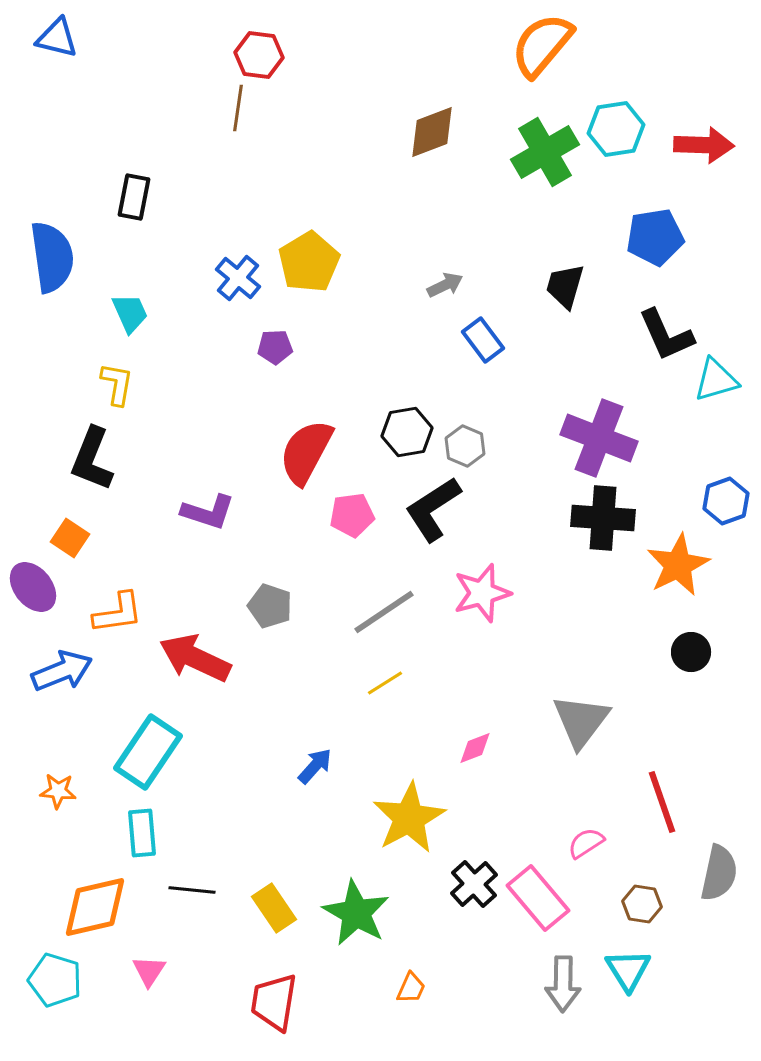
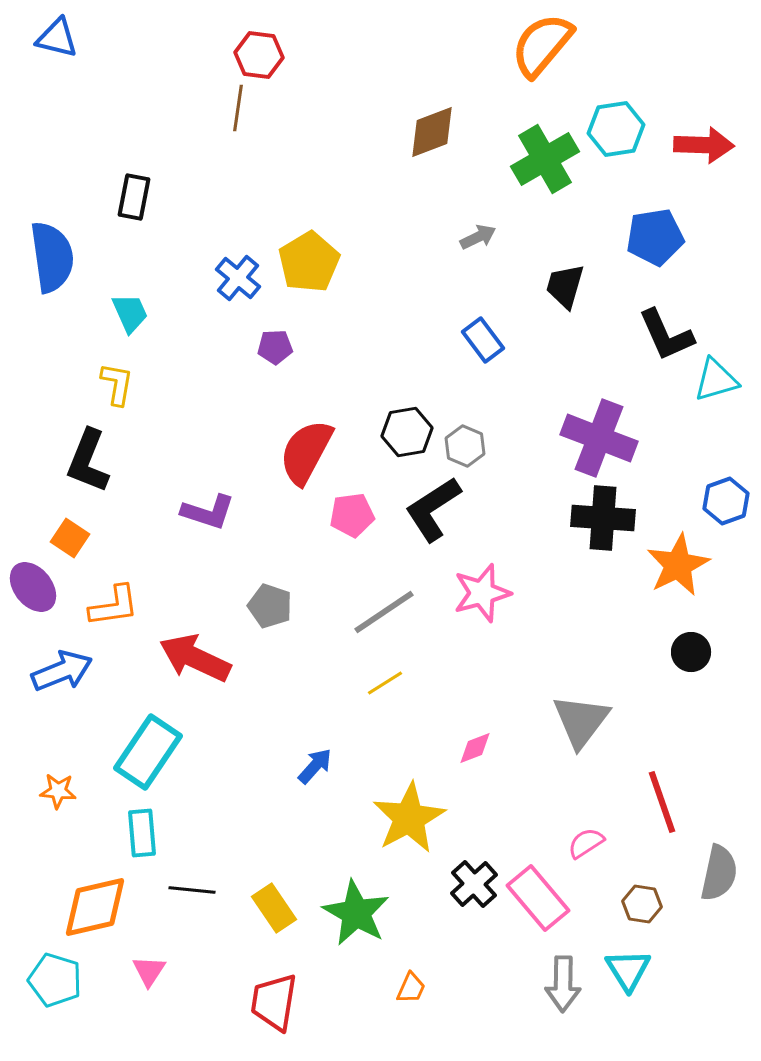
green cross at (545, 152): moved 7 px down
gray arrow at (445, 285): moved 33 px right, 48 px up
black L-shape at (92, 459): moved 4 px left, 2 px down
orange L-shape at (118, 613): moved 4 px left, 7 px up
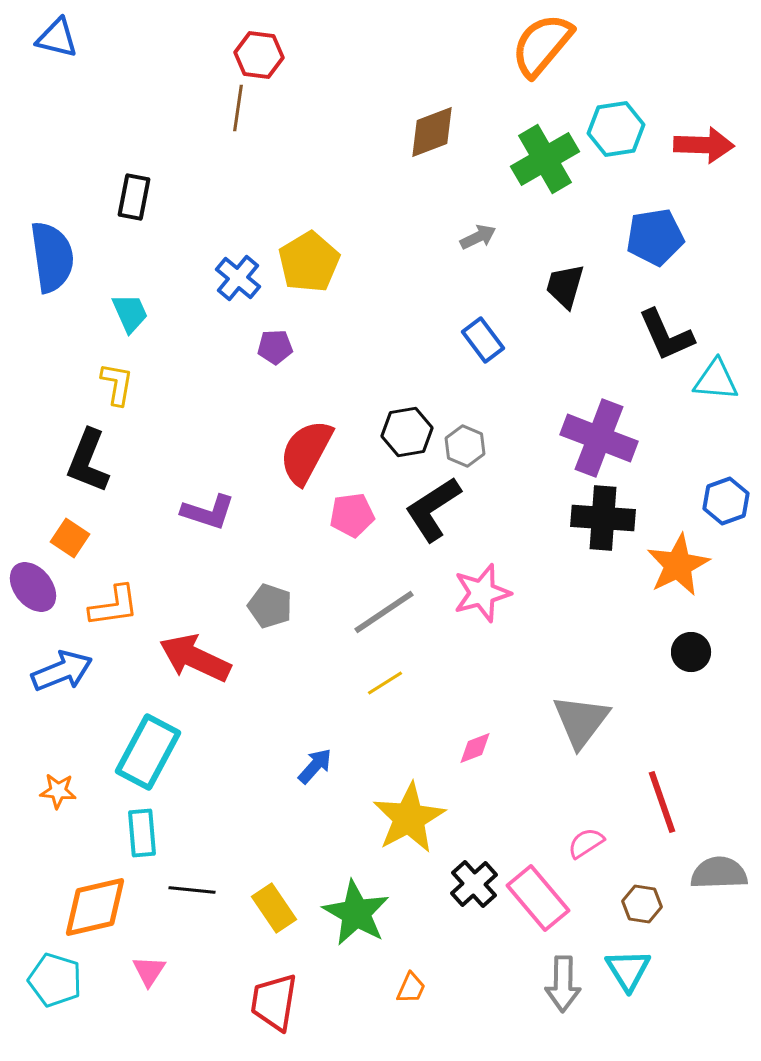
cyan triangle at (716, 380): rotated 21 degrees clockwise
cyan rectangle at (148, 752): rotated 6 degrees counterclockwise
gray semicircle at (719, 873): rotated 104 degrees counterclockwise
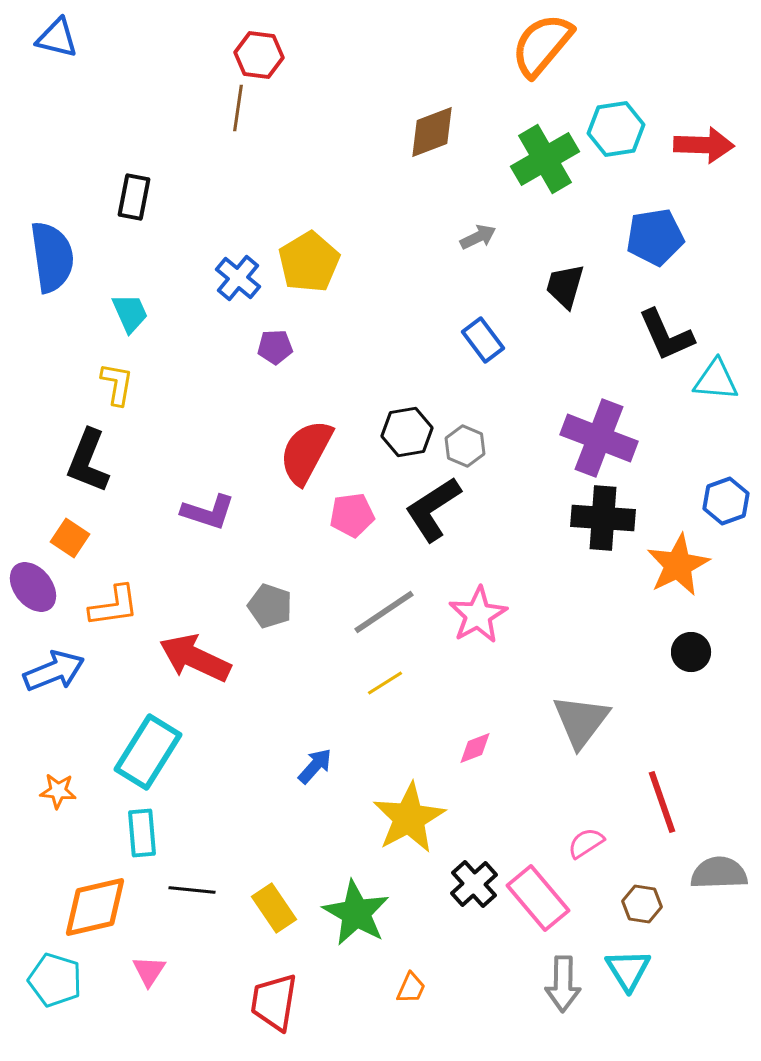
pink star at (482, 593): moved 4 px left, 22 px down; rotated 14 degrees counterclockwise
blue arrow at (62, 671): moved 8 px left
cyan rectangle at (148, 752): rotated 4 degrees clockwise
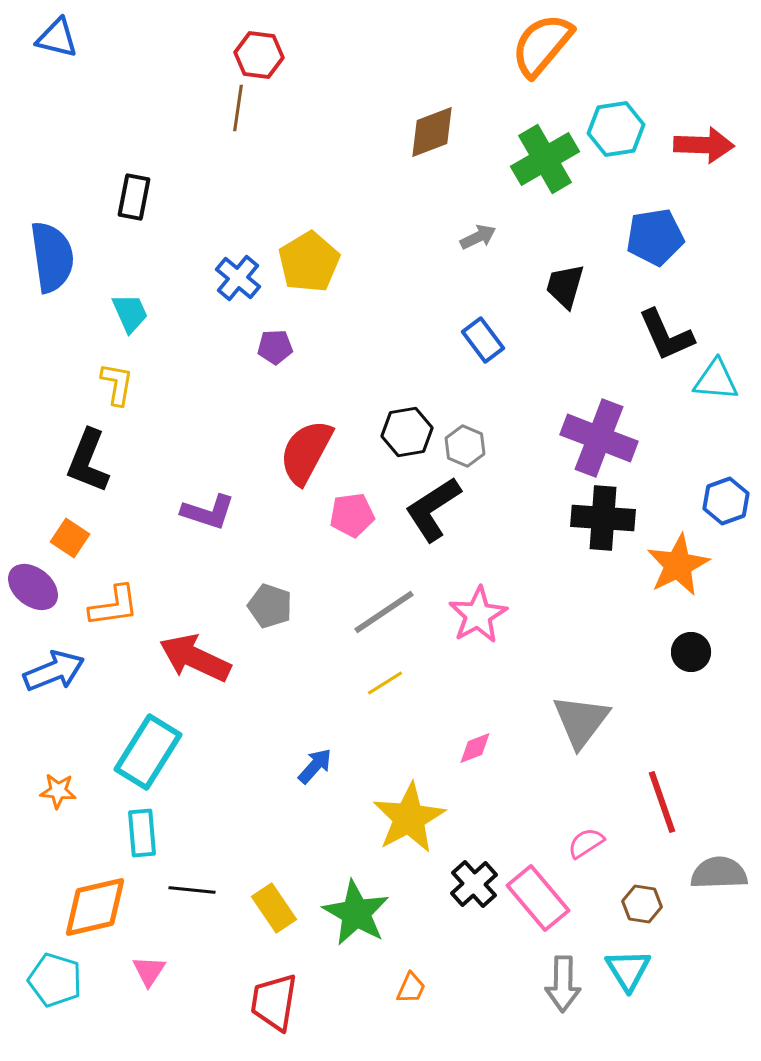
purple ellipse at (33, 587): rotated 12 degrees counterclockwise
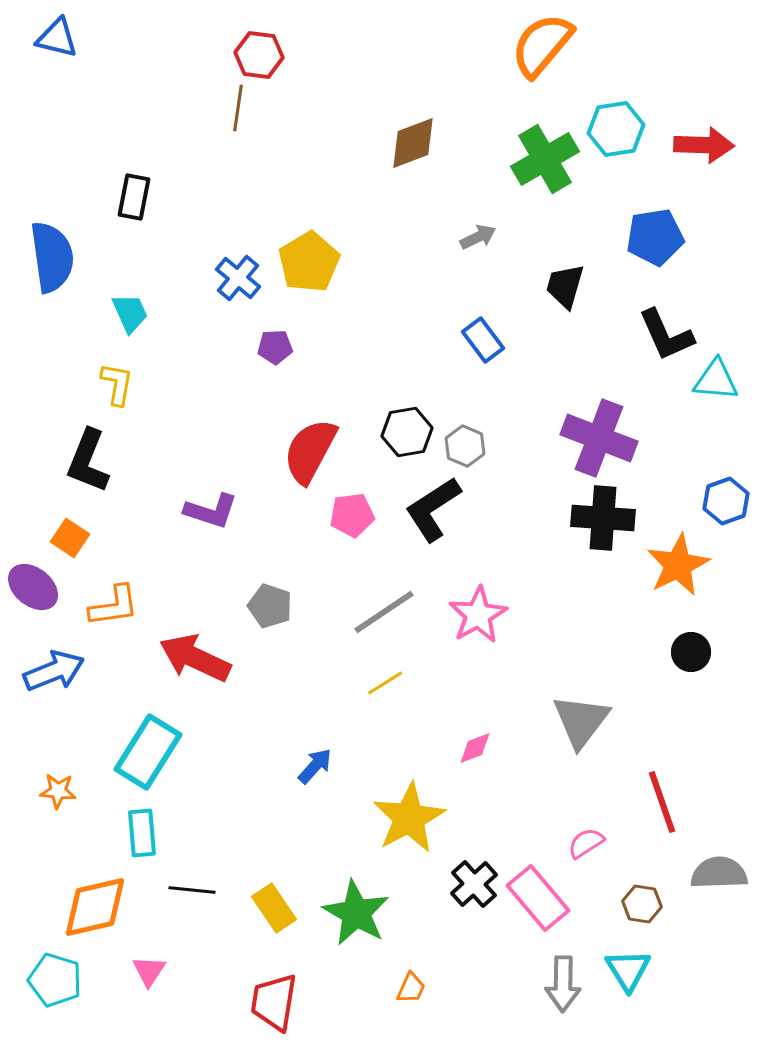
brown diamond at (432, 132): moved 19 px left, 11 px down
red semicircle at (306, 452): moved 4 px right, 1 px up
purple L-shape at (208, 512): moved 3 px right, 1 px up
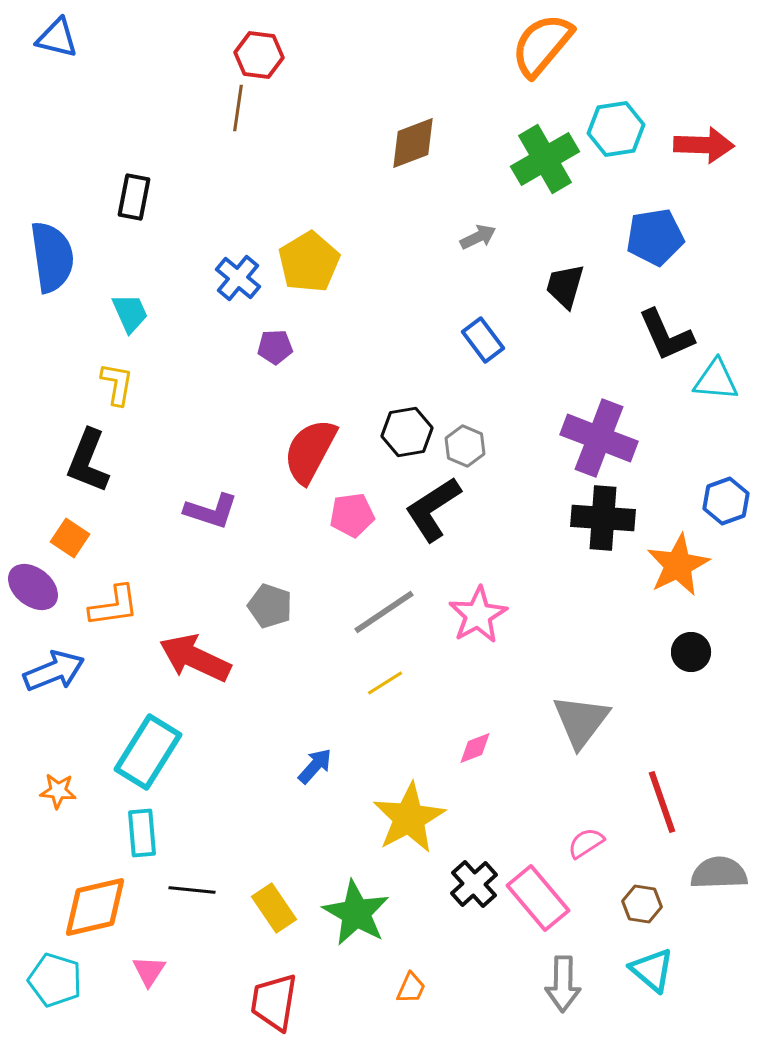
cyan triangle at (628, 970): moved 24 px right; rotated 18 degrees counterclockwise
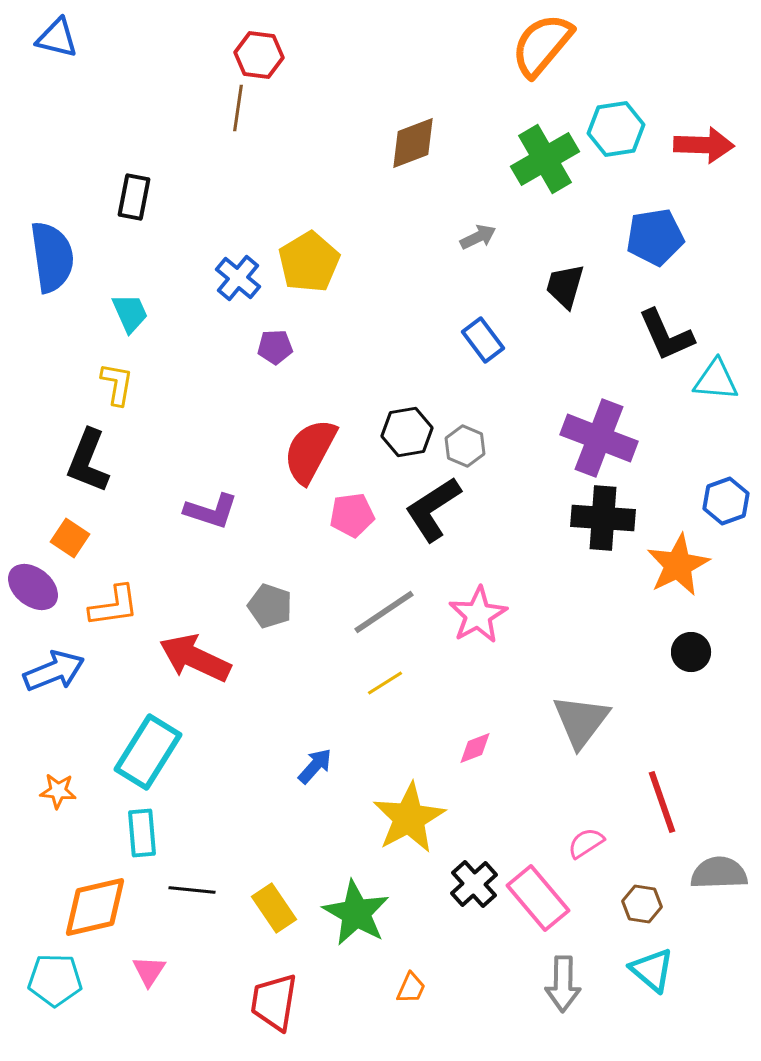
cyan pentagon at (55, 980): rotated 16 degrees counterclockwise
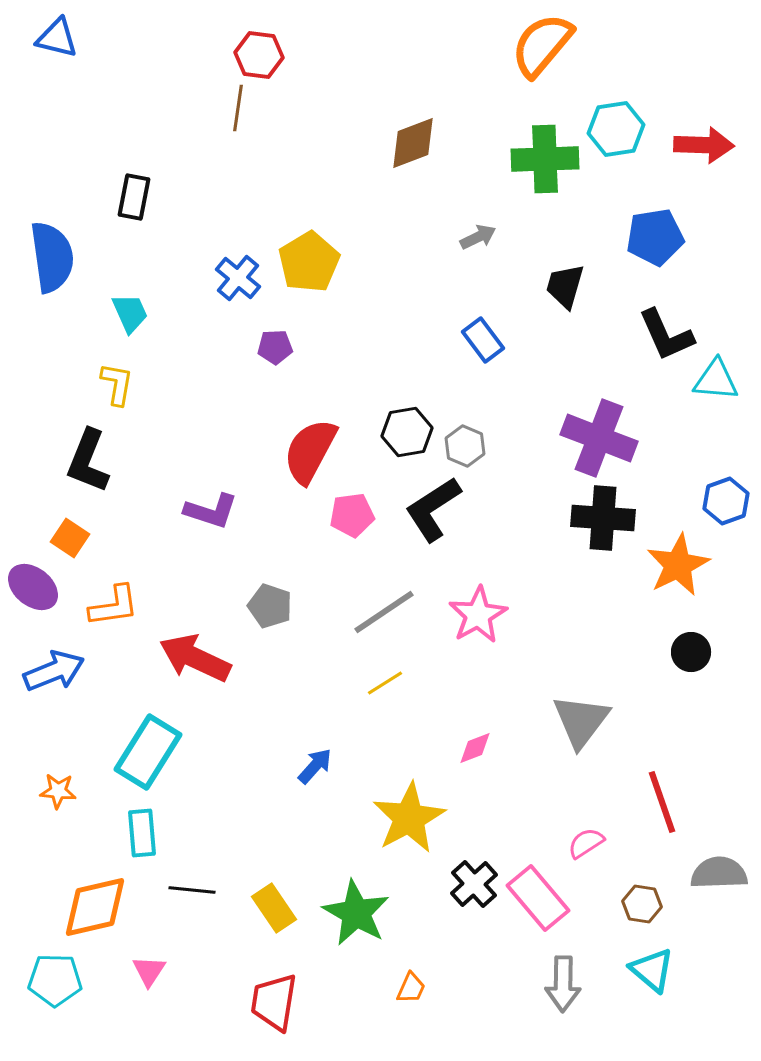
green cross at (545, 159): rotated 28 degrees clockwise
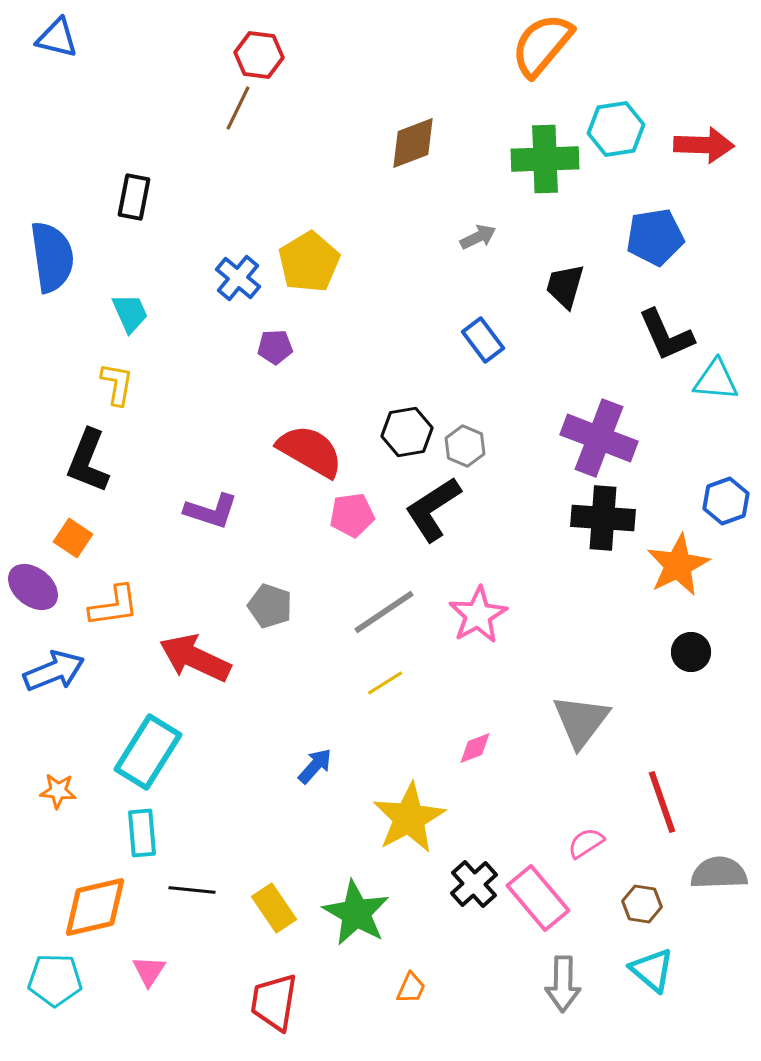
brown line at (238, 108): rotated 18 degrees clockwise
red semicircle at (310, 451): rotated 92 degrees clockwise
orange square at (70, 538): moved 3 px right
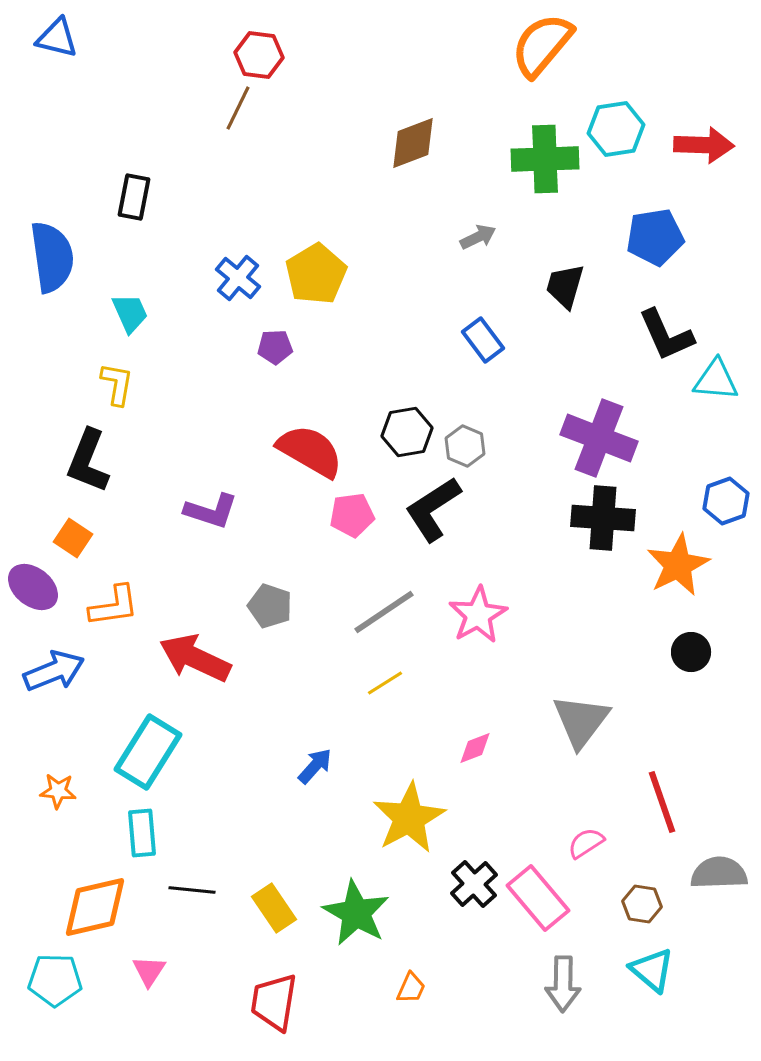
yellow pentagon at (309, 262): moved 7 px right, 12 px down
